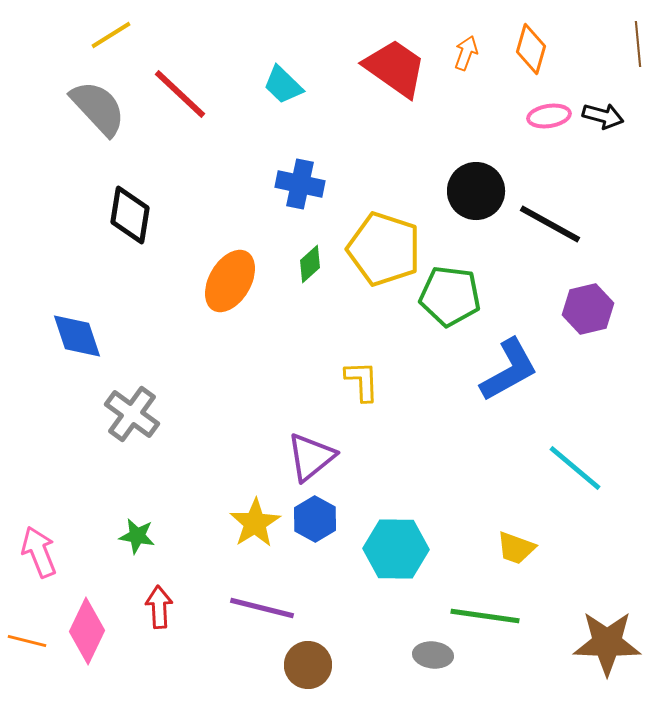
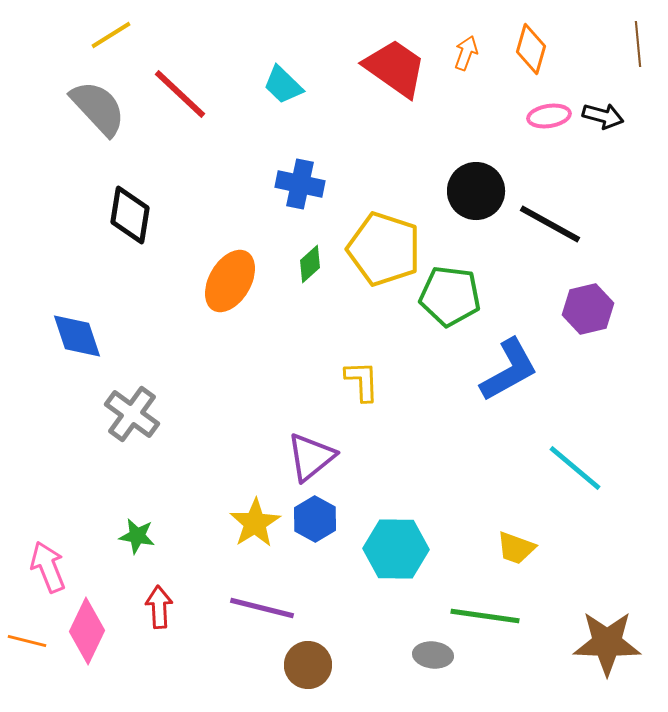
pink arrow: moved 9 px right, 15 px down
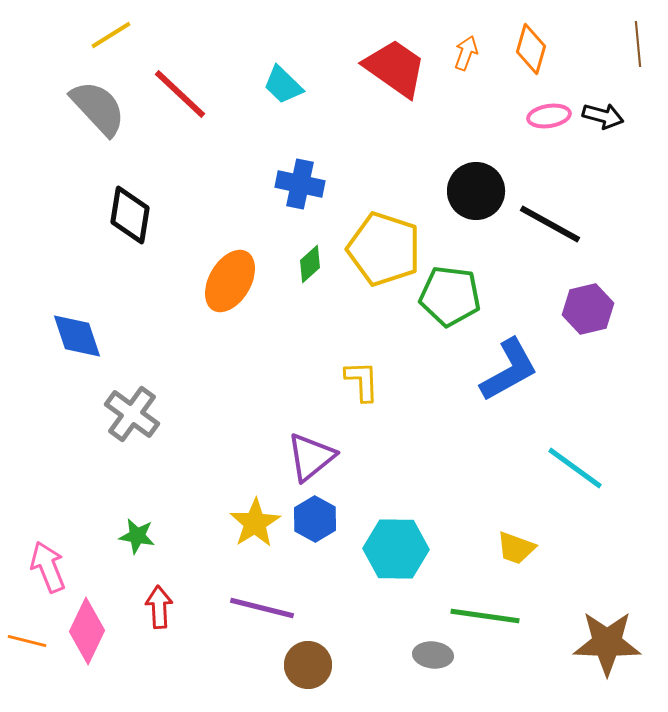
cyan line: rotated 4 degrees counterclockwise
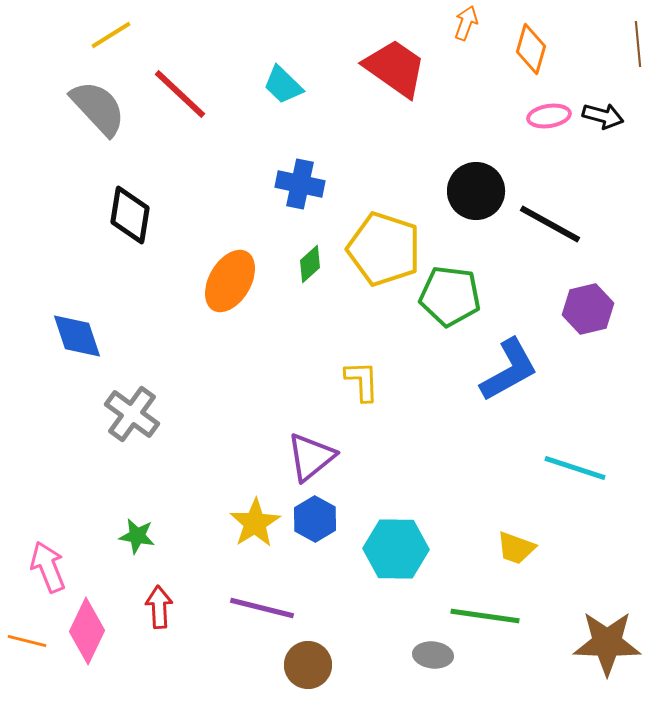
orange arrow: moved 30 px up
cyan line: rotated 18 degrees counterclockwise
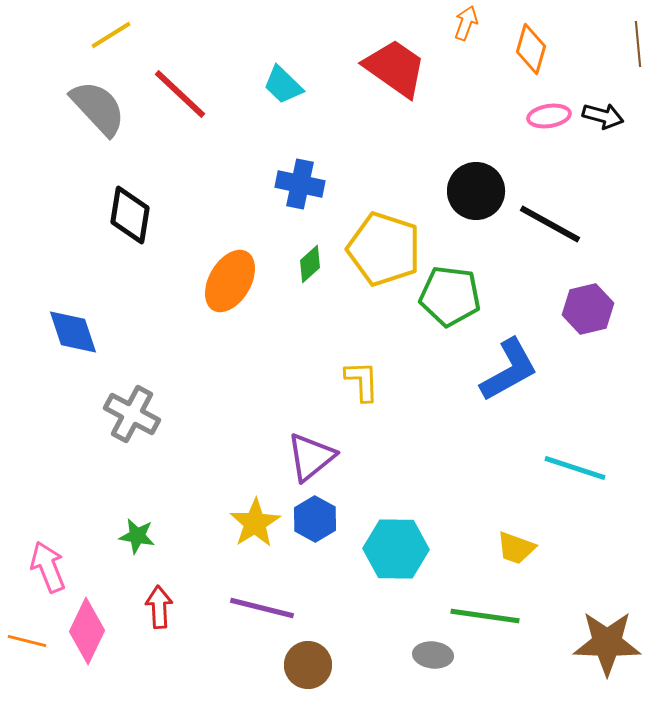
blue diamond: moved 4 px left, 4 px up
gray cross: rotated 8 degrees counterclockwise
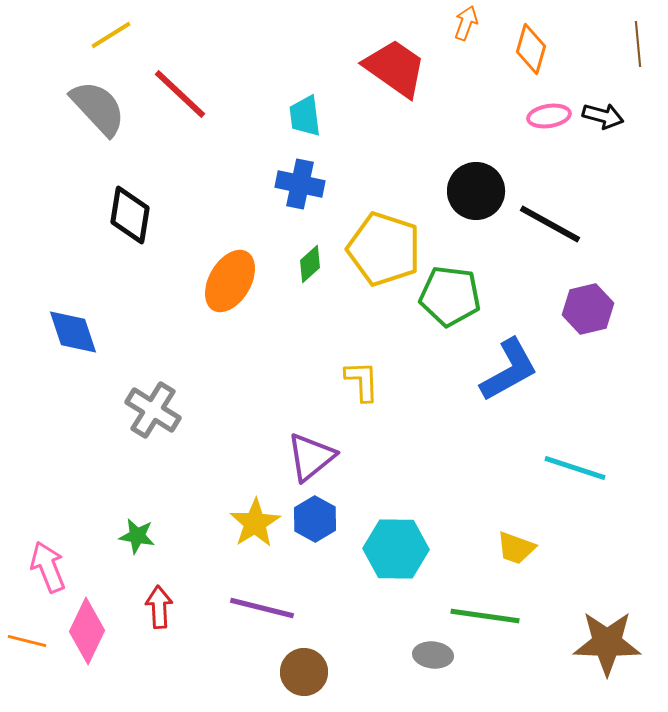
cyan trapezoid: moved 22 px right, 31 px down; rotated 39 degrees clockwise
gray cross: moved 21 px right, 4 px up; rotated 4 degrees clockwise
brown circle: moved 4 px left, 7 px down
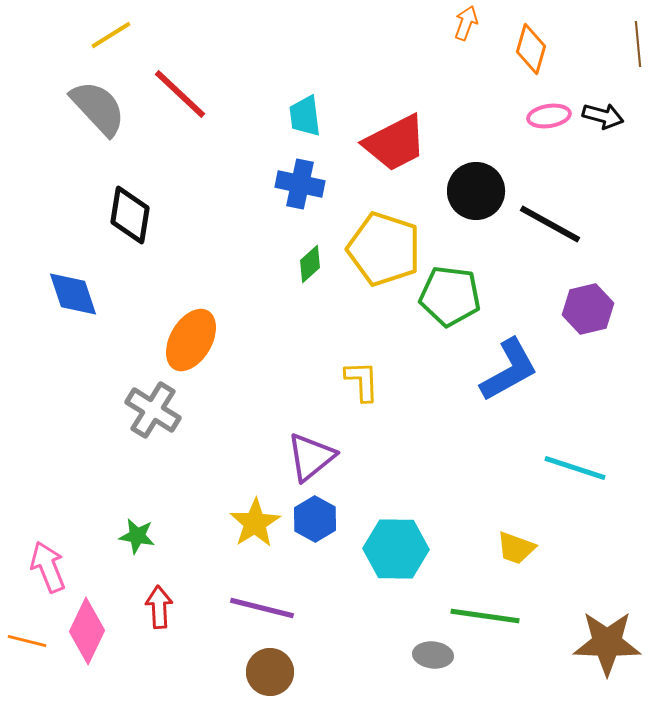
red trapezoid: moved 75 px down; rotated 118 degrees clockwise
orange ellipse: moved 39 px left, 59 px down
blue diamond: moved 38 px up
brown circle: moved 34 px left
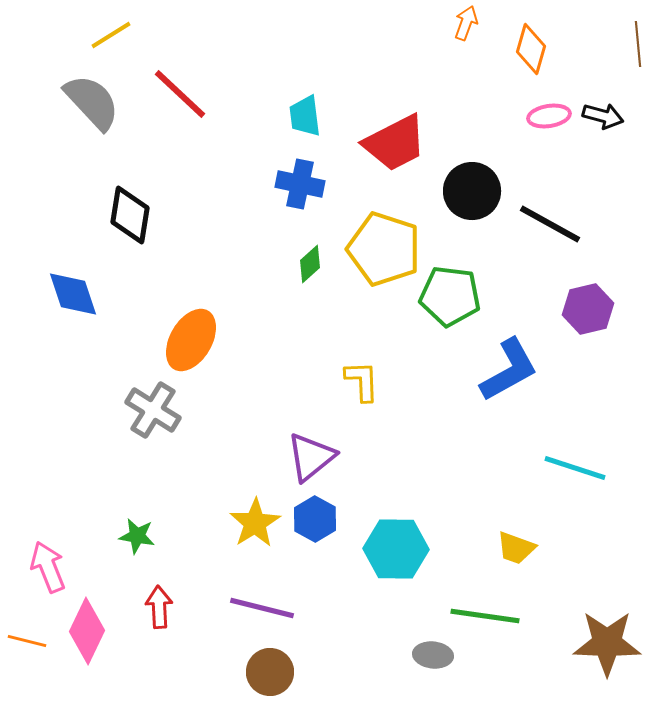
gray semicircle: moved 6 px left, 6 px up
black circle: moved 4 px left
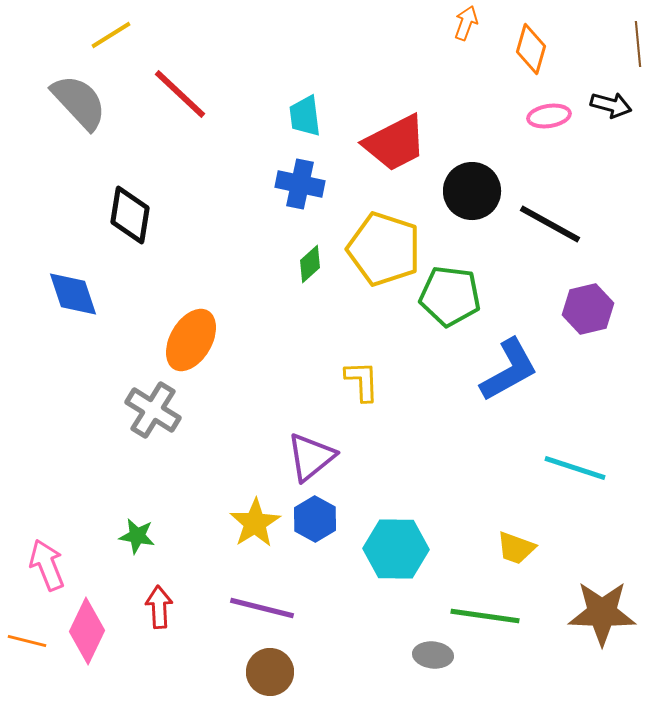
gray semicircle: moved 13 px left
black arrow: moved 8 px right, 11 px up
pink arrow: moved 1 px left, 2 px up
brown star: moved 5 px left, 30 px up
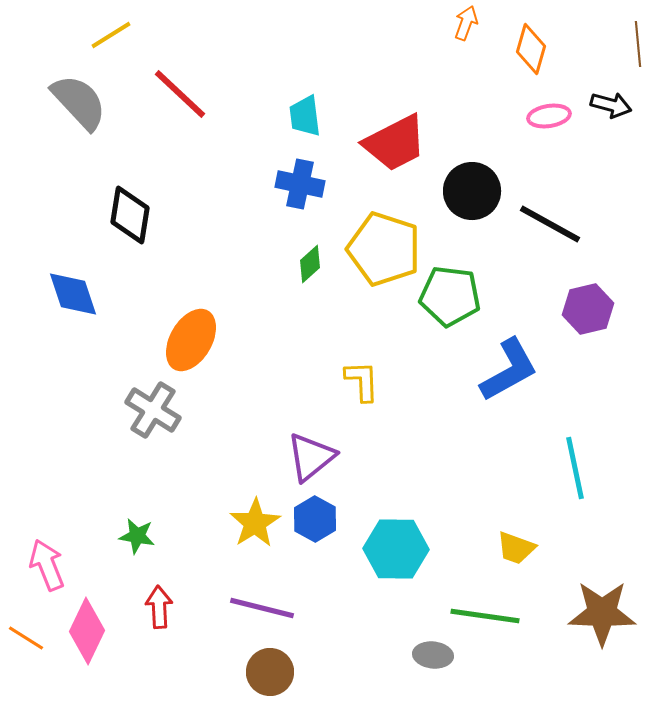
cyan line: rotated 60 degrees clockwise
orange line: moved 1 px left, 3 px up; rotated 18 degrees clockwise
